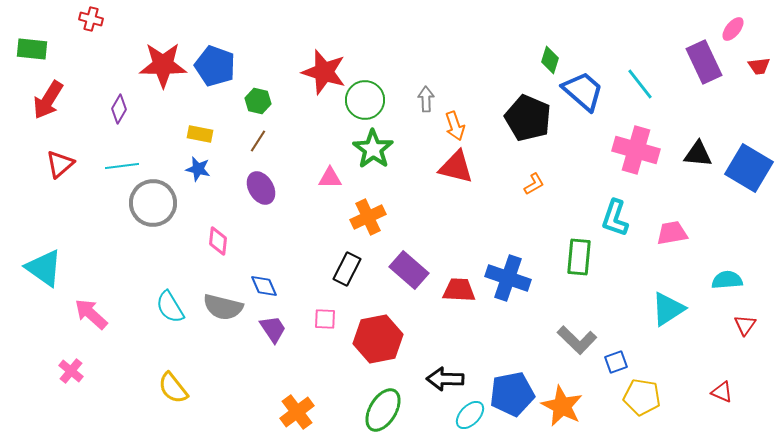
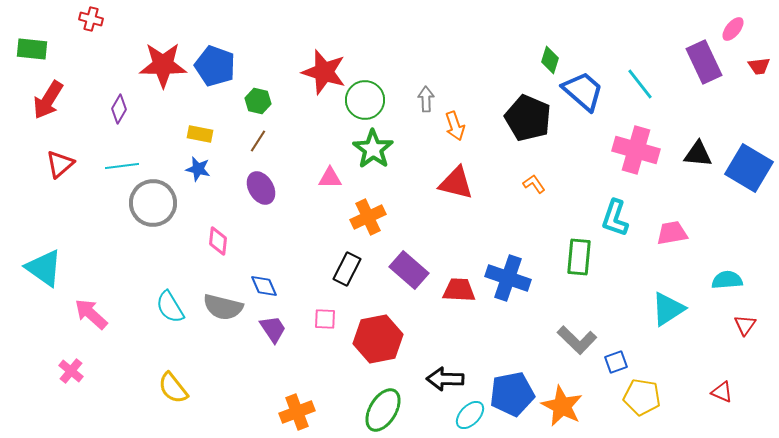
red triangle at (456, 167): moved 16 px down
orange L-shape at (534, 184): rotated 95 degrees counterclockwise
orange cross at (297, 412): rotated 16 degrees clockwise
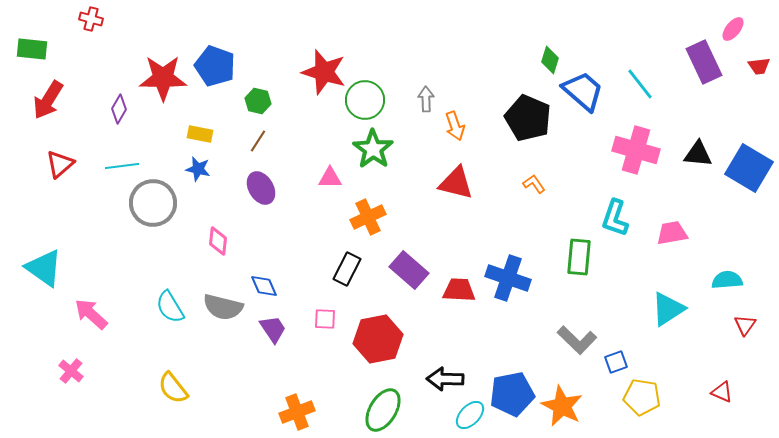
red star at (163, 65): moved 13 px down
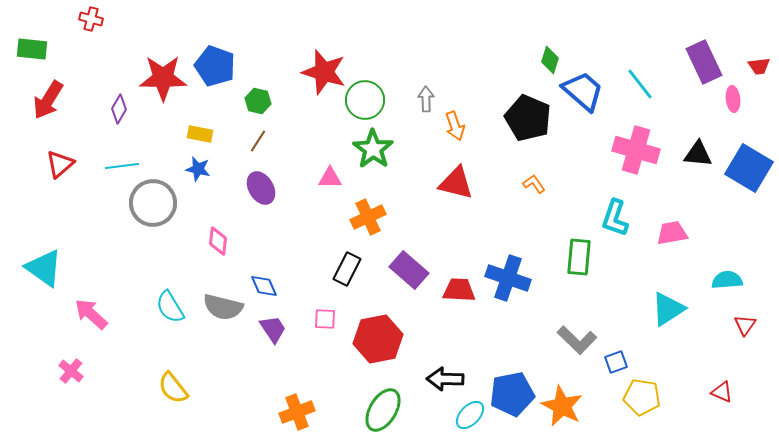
pink ellipse at (733, 29): moved 70 px down; rotated 45 degrees counterclockwise
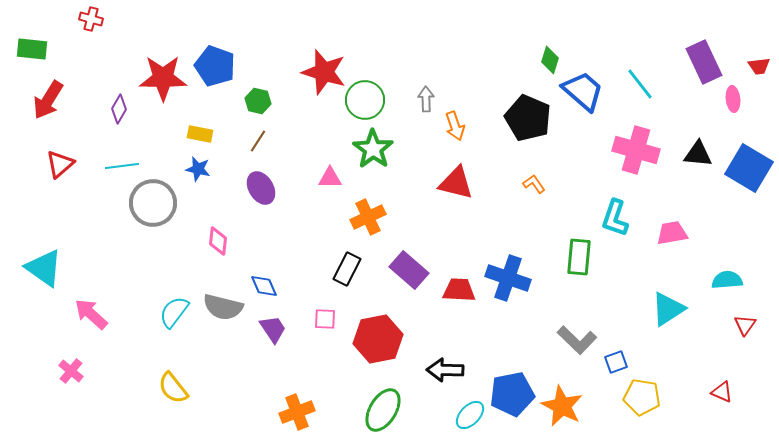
cyan semicircle at (170, 307): moved 4 px right, 5 px down; rotated 68 degrees clockwise
black arrow at (445, 379): moved 9 px up
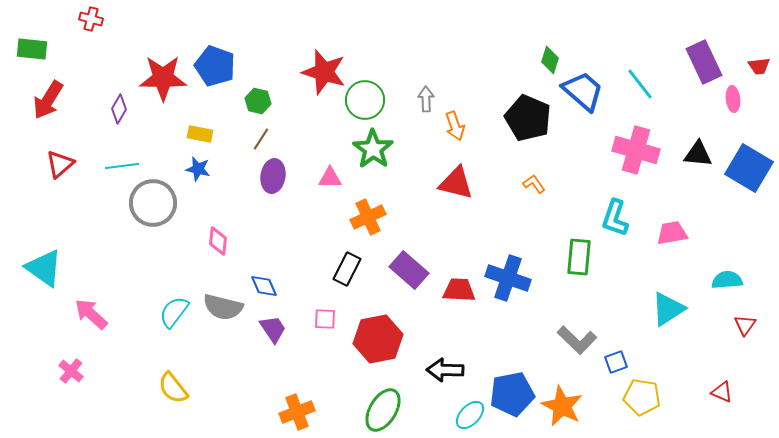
brown line at (258, 141): moved 3 px right, 2 px up
purple ellipse at (261, 188): moved 12 px right, 12 px up; rotated 40 degrees clockwise
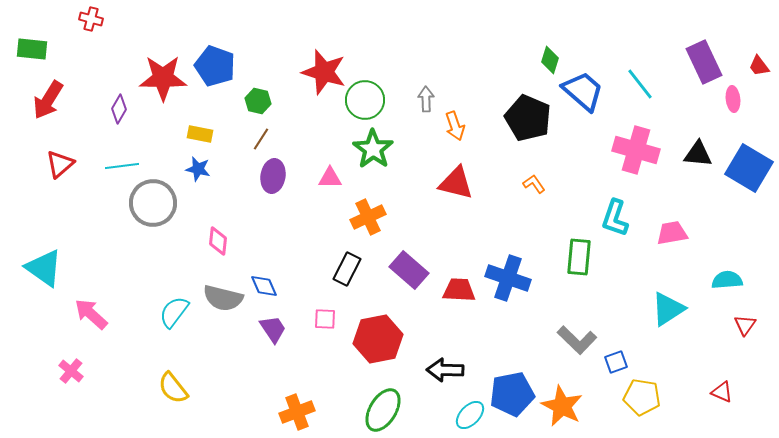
red trapezoid at (759, 66): rotated 60 degrees clockwise
gray semicircle at (223, 307): moved 9 px up
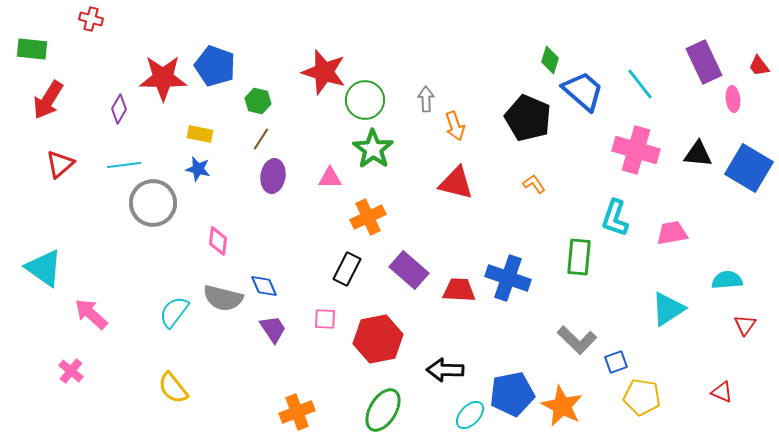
cyan line at (122, 166): moved 2 px right, 1 px up
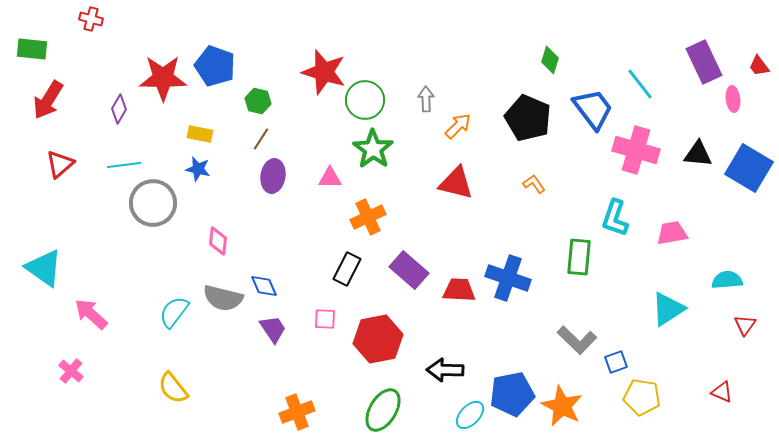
blue trapezoid at (583, 91): moved 10 px right, 18 px down; rotated 12 degrees clockwise
orange arrow at (455, 126): moved 3 px right; rotated 116 degrees counterclockwise
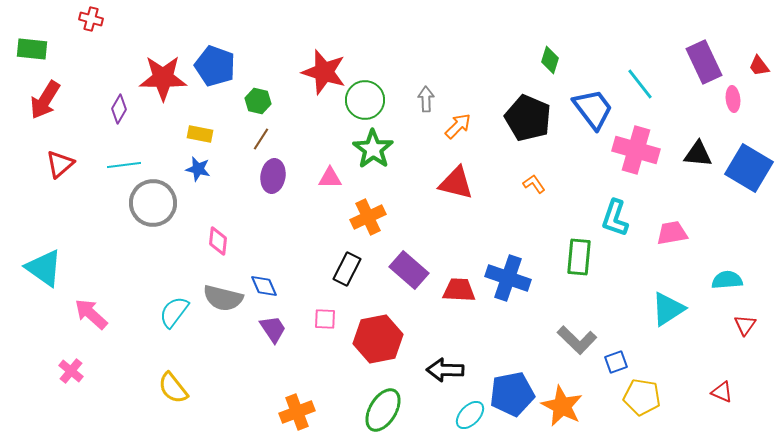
red arrow at (48, 100): moved 3 px left
